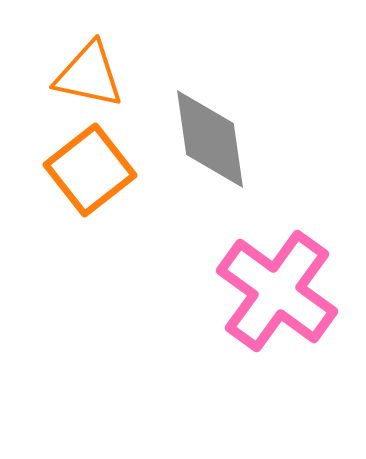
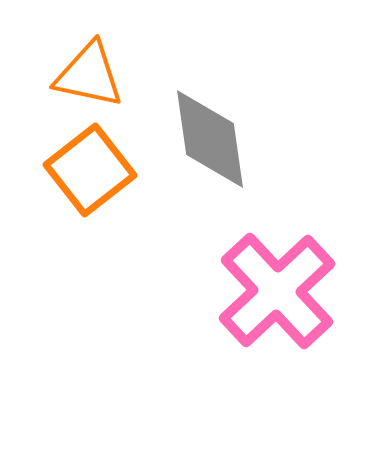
pink cross: rotated 11 degrees clockwise
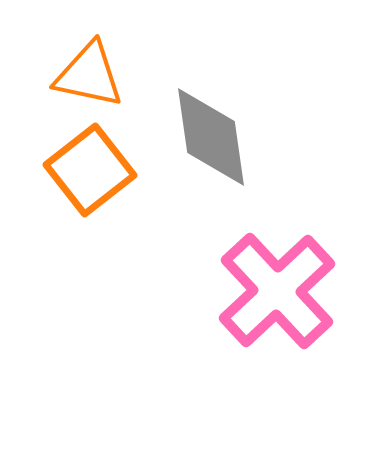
gray diamond: moved 1 px right, 2 px up
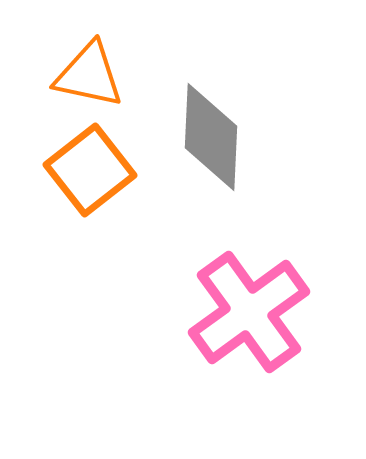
gray diamond: rotated 11 degrees clockwise
pink cross: moved 28 px left, 21 px down; rotated 7 degrees clockwise
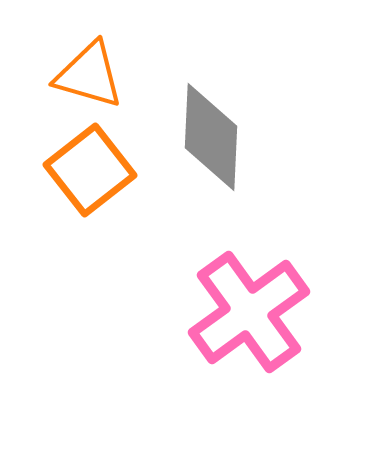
orange triangle: rotated 4 degrees clockwise
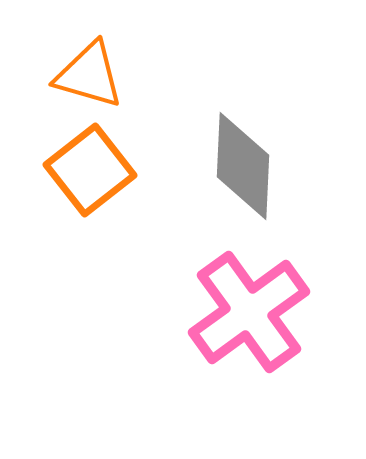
gray diamond: moved 32 px right, 29 px down
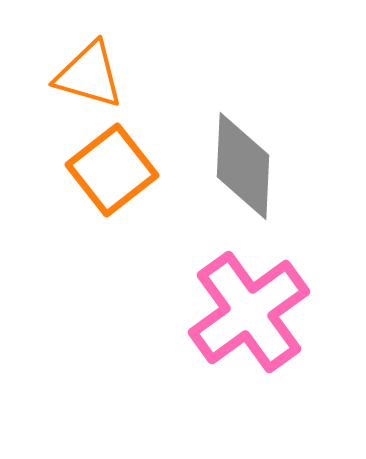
orange square: moved 22 px right
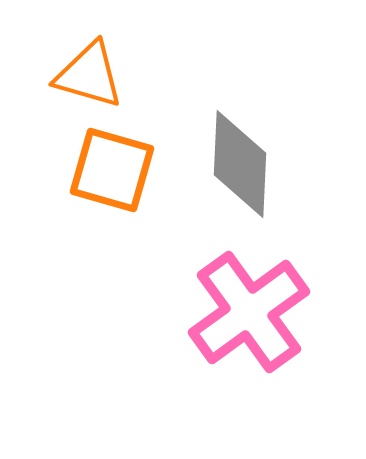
gray diamond: moved 3 px left, 2 px up
orange square: rotated 36 degrees counterclockwise
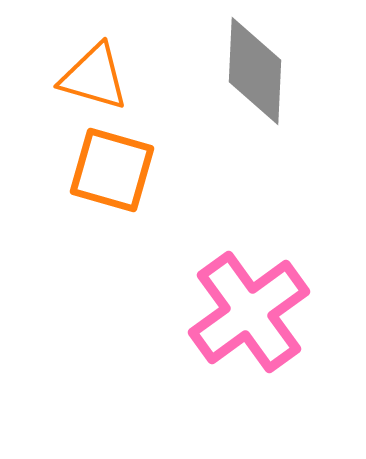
orange triangle: moved 5 px right, 2 px down
gray diamond: moved 15 px right, 93 px up
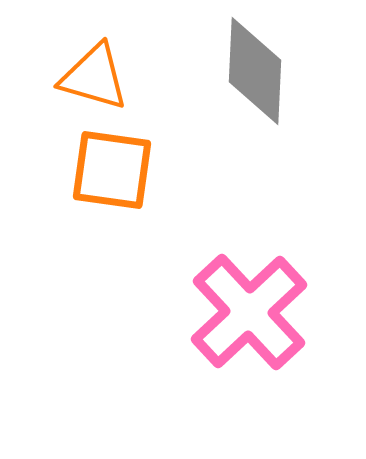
orange square: rotated 8 degrees counterclockwise
pink cross: rotated 7 degrees counterclockwise
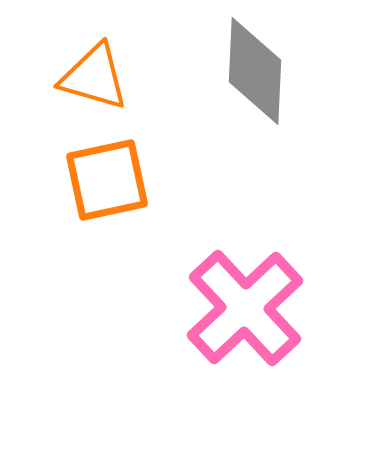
orange square: moved 5 px left, 10 px down; rotated 20 degrees counterclockwise
pink cross: moved 4 px left, 4 px up
